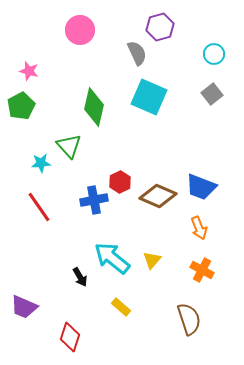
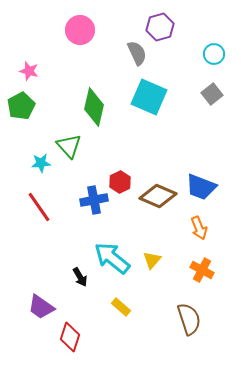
purple trapezoid: moved 17 px right; rotated 12 degrees clockwise
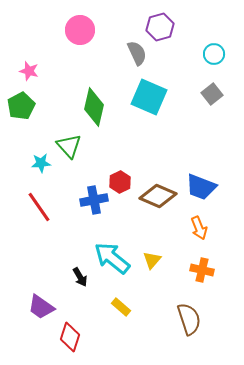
orange cross: rotated 15 degrees counterclockwise
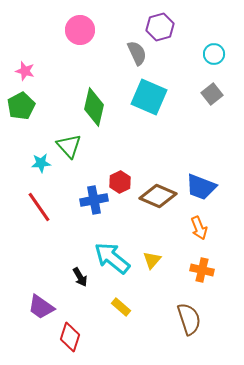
pink star: moved 4 px left
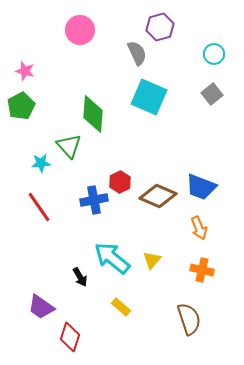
green diamond: moved 1 px left, 7 px down; rotated 9 degrees counterclockwise
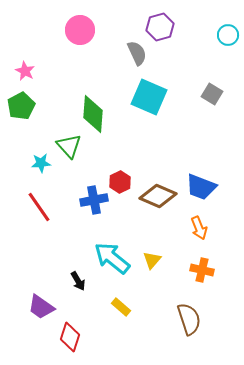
cyan circle: moved 14 px right, 19 px up
pink star: rotated 12 degrees clockwise
gray square: rotated 20 degrees counterclockwise
black arrow: moved 2 px left, 4 px down
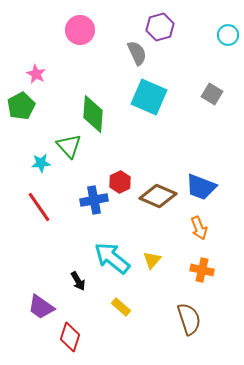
pink star: moved 11 px right, 3 px down
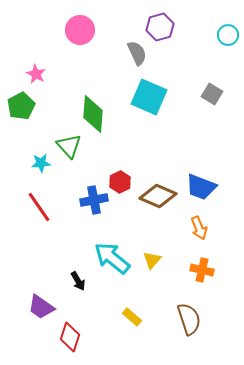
yellow rectangle: moved 11 px right, 10 px down
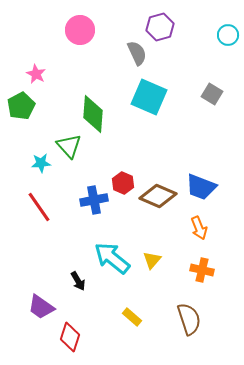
red hexagon: moved 3 px right, 1 px down; rotated 10 degrees counterclockwise
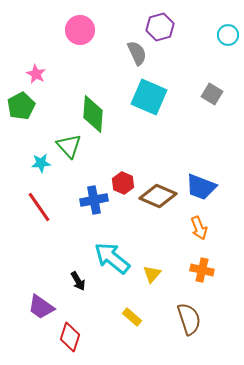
yellow triangle: moved 14 px down
